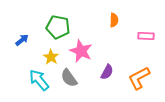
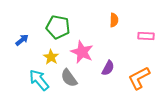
pink star: moved 1 px right, 1 px down
purple semicircle: moved 1 px right, 4 px up
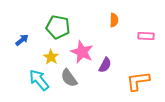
purple semicircle: moved 3 px left, 3 px up
orange L-shape: moved 1 px left, 3 px down; rotated 20 degrees clockwise
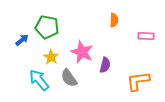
green pentagon: moved 11 px left
purple semicircle: rotated 14 degrees counterclockwise
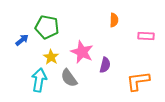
cyan arrow: rotated 50 degrees clockwise
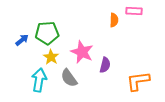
green pentagon: moved 6 px down; rotated 15 degrees counterclockwise
pink rectangle: moved 12 px left, 25 px up
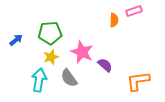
pink rectangle: rotated 21 degrees counterclockwise
green pentagon: moved 3 px right
blue arrow: moved 6 px left
yellow star: rotated 21 degrees clockwise
purple semicircle: rotated 63 degrees counterclockwise
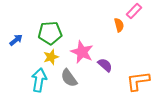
pink rectangle: rotated 28 degrees counterclockwise
orange semicircle: moved 5 px right, 5 px down; rotated 16 degrees counterclockwise
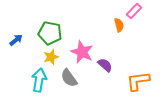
green pentagon: rotated 15 degrees clockwise
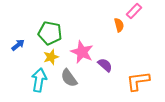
blue arrow: moved 2 px right, 5 px down
